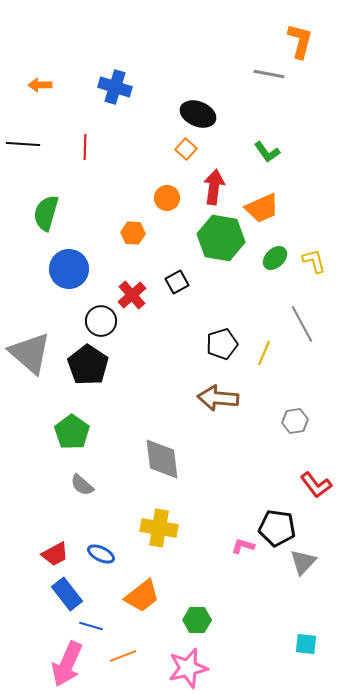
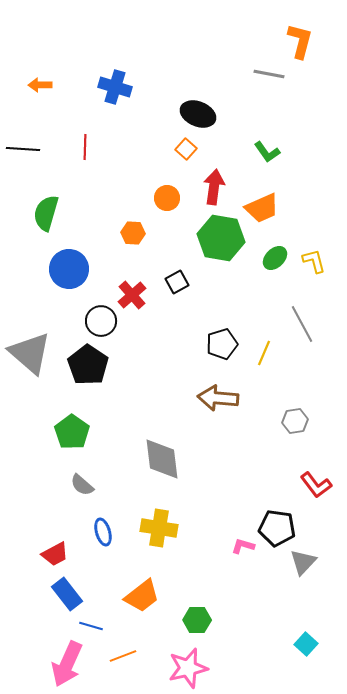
black line at (23, 144): moved 5 px down
blue ellipse at (101, 554): moved 2 px right, 22 px up; rotated 48 degrees clockwise
cyan square at (306, 644): rotated 35 degrees clockwise
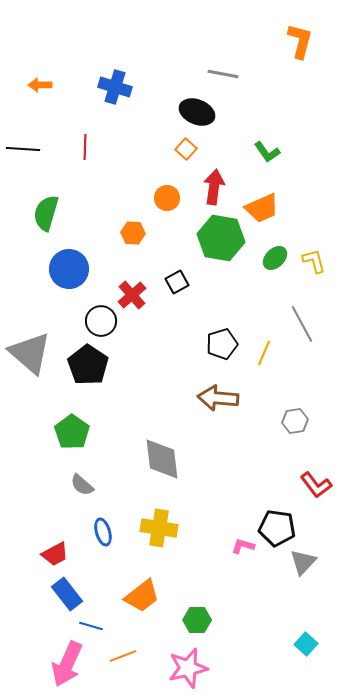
gray line at (269, 74): moved 46 px left
black ellipse at (198, 114): moved 1 px left, 2 px up
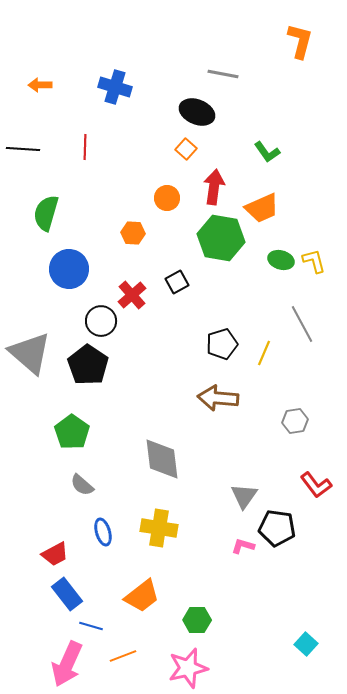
green ellipse at (275, 258): moved 6 px right, 2 px down; rotated 60 degrees clockwise
gray triangle at (303, 562): moved 59 px left, 66 px up; rotated 8 degrees counterclockwise
